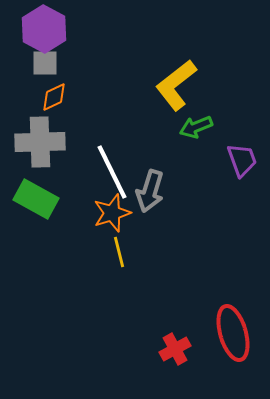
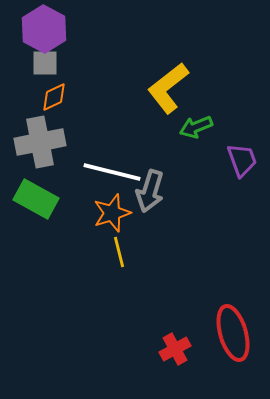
yellow L-shape: moved 8 px left, 3 px down
gray cross: rotated 9 degrees counterclockwise
white line: rotated 50 degrees counterclockwise
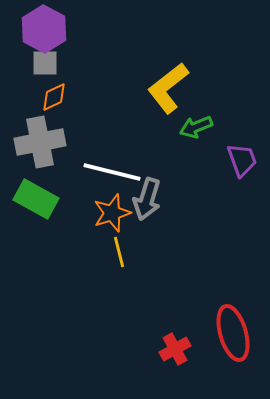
gray arrow: moved 3 px left, 8 px down
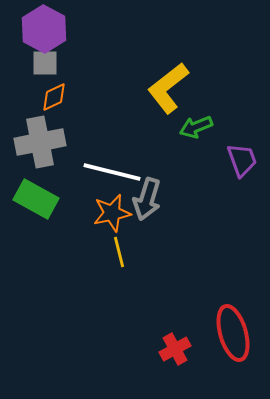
orange star: rotated 6 degrees clockwise
